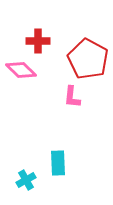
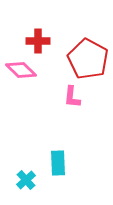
cyan cross: rotated 12 degrees counterclockwise
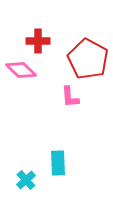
pink L-shape: moved 2 px left; rotated 10 degrees counterclockwise
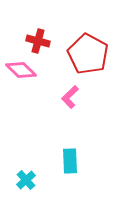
red cross: rotated 15 degrees clockwise
red pentagon: moved 5 px up
pink L-shape: rotated 50 degrees clockwise
cyan rectangle: moved 12 px right, 2 px up
